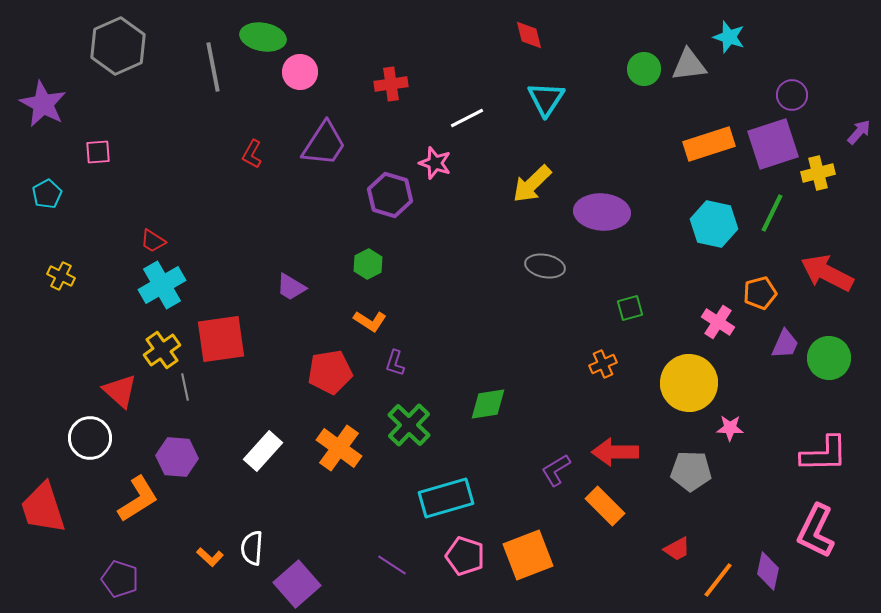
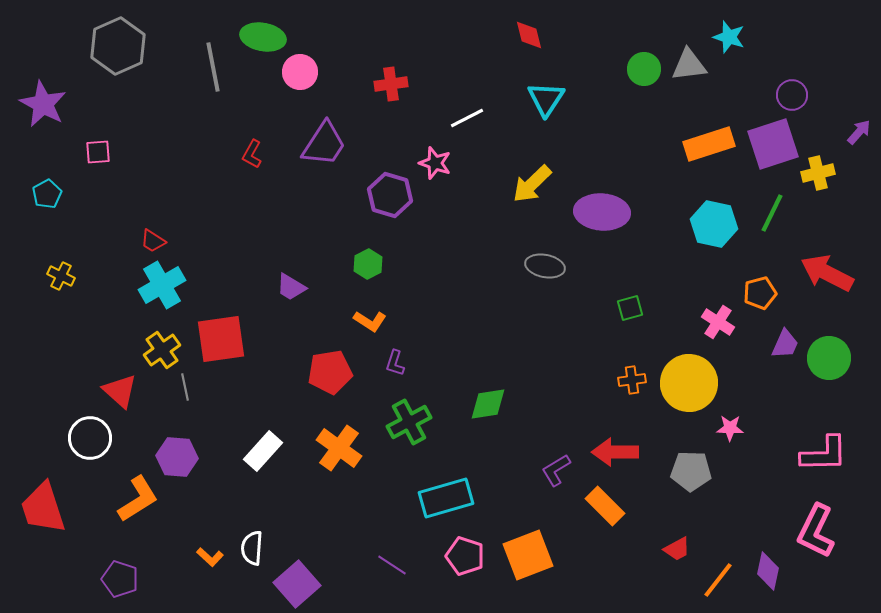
orange cross at (603, 364): moved 29 px right, 16 px down; rotated 16 degrees clockwise
green cross at (409, 425): moved 3 px up; rotated 18 degrees clockwise
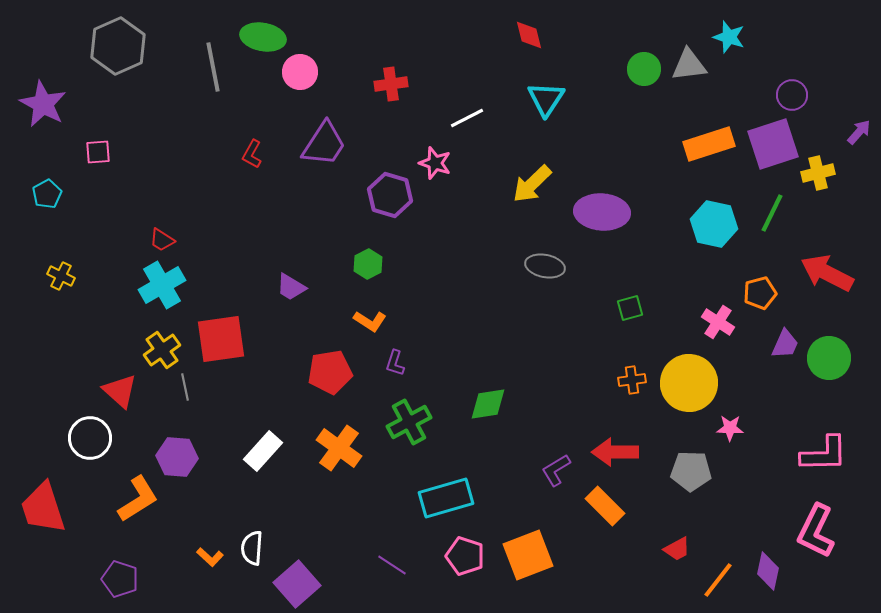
red trapezoid at (153, 241): moved 9 px right, 1 px up
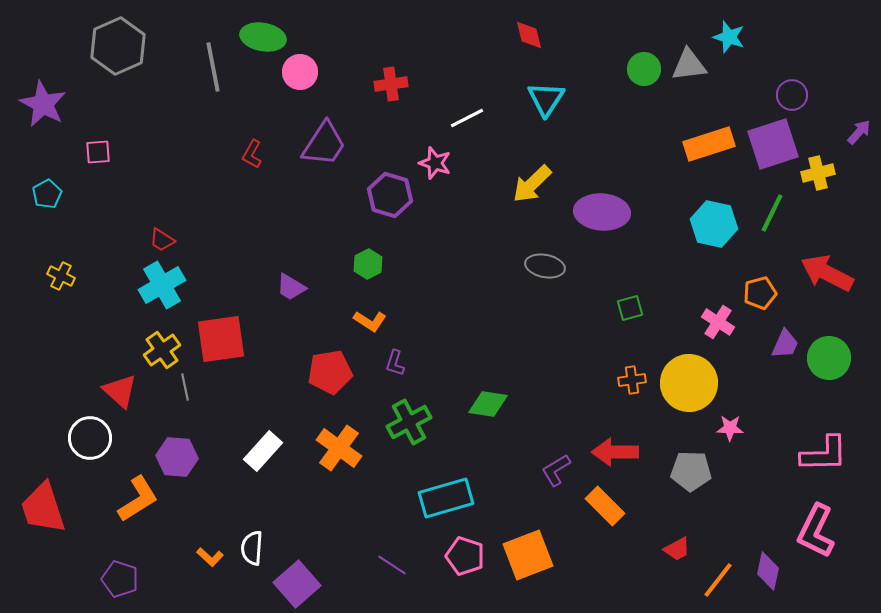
green diamond at (488, 404): rotated 18 degrees clockwise
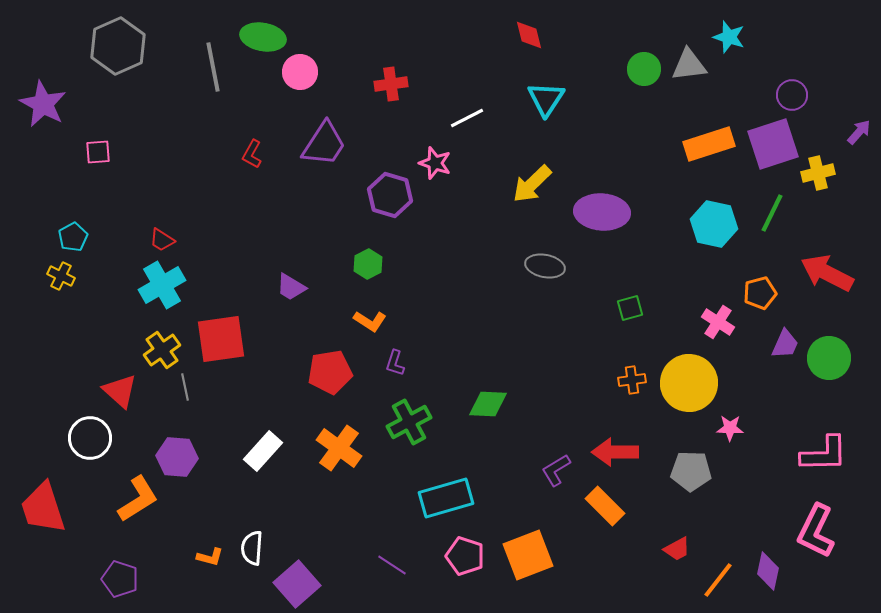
cyan pentagon at (47, 194): moved 26 px right, 43 px down
green diamond at (488, 404): rotated 6 degrees counterclockwise
orange L-shape at (210, 557): rotated 28 degrees counterclockwise
